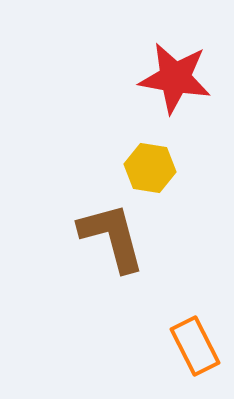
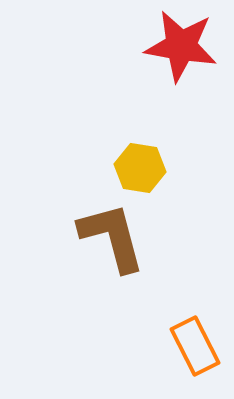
red star: moved 6 px right, 32 px up
yellow hexagon: moved 10 px left
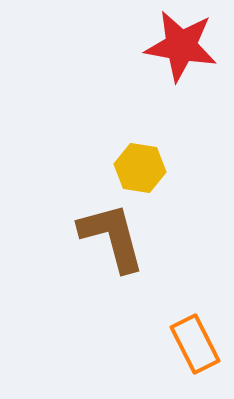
orange rectangle: moved 2 px up
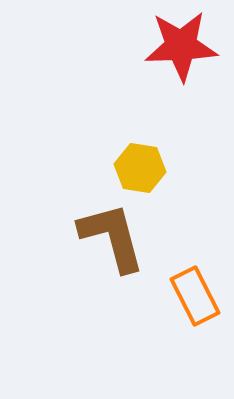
red star: rotated 12 degrees counterclockwise
orange rectangle: moved 48 px up
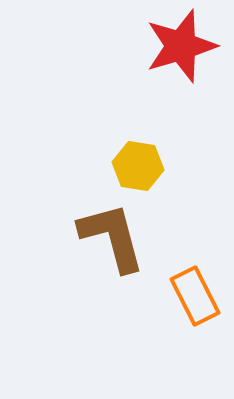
red star: rotated 14 degrees counterclockwise
yellow hexagon: moved 2 px left, 2 px up
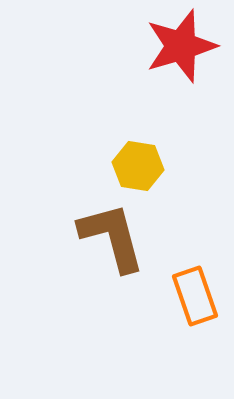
orange rectangle: rotated 8 degrees clockwise
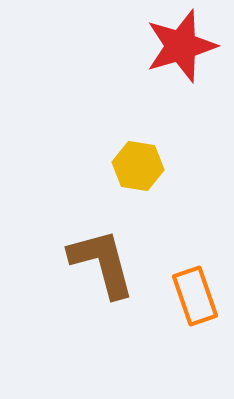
brown L-shape: moved 10 px left, 26 px down
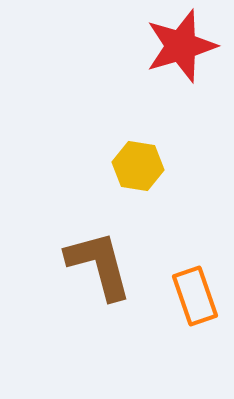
brown L-shape: moved 3 px left, 2 px down
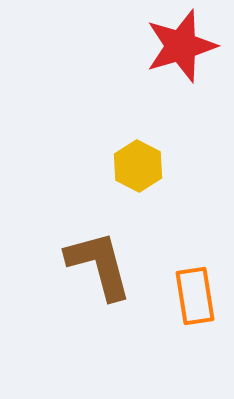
yellow hexagon: rotated 18 degrees clockwise
orange rectangle: rotated 10 degrees clockwise
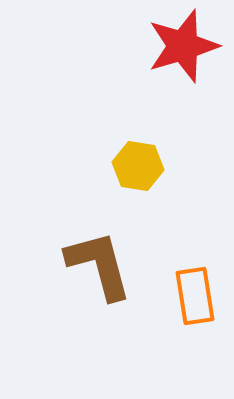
red star: moved 2 px right
yellow hexagon: rotated 18 degrees counterclockwise
